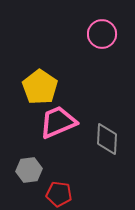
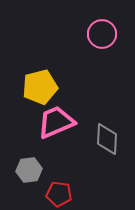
yellow pentagon: rotated 24 degrees clockwise
pink trapezoid: moved 2 px left
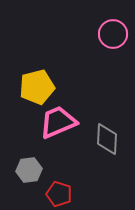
pink circle: moved 11 px right
yellow pentagon: moved 3 px left
pink trapezoid: moved 2 px right
red pentagon: rotated 10 degrees clockwise
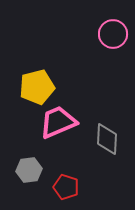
red pentagon: moved 7 px right, 7 px up
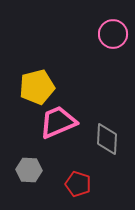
gray hexagon: rotated 10 degrees clockwise
red pentagon: moved 12 px right, 3 px up
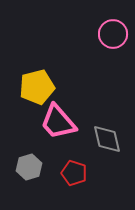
pink trapezoid: rotated 108 degrees counterclockwise
gray diamond: rotated 16 degrees counterclockwise
gray hexagon: moved 3 px up; rotated 20 degrees counterclockwise
red pentagon: moved 4 px left, 11 px up
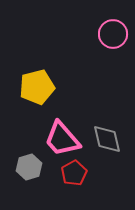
pink trapezoid: moved 4 px right, 17 px down
red pentagon: rotated 25 degrees clockwise
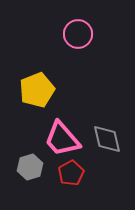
pink circle: moved 35 px left
yellow pentagon: moved 3 px down; rotated 8 degrees counterclockwise
gray hexagon: moved 1 px right
red pentagon: moved 3 px left
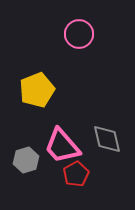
pink circle: moved 1 px right
pink trapezoid: moved 7 px down
gray hexagon: moved 4 px left, 7 px up
red pentagon: moved 5 px right, 1 px down
